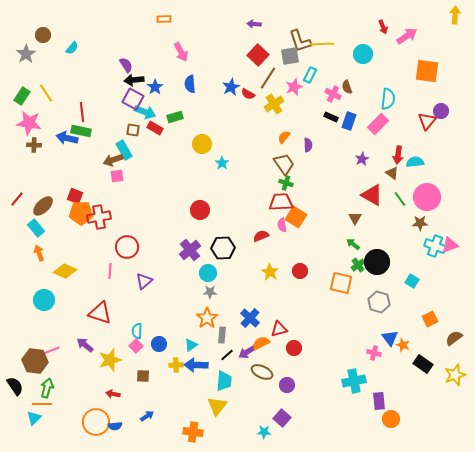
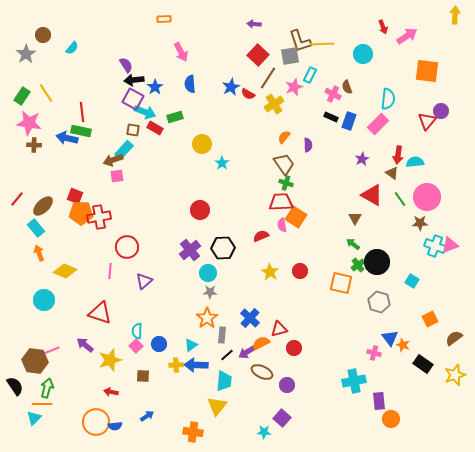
cyan rectangle at (124, 150): rotated 72 degrees clockwise
red arrow at (113, 394): moved 2 px left, 2 px up
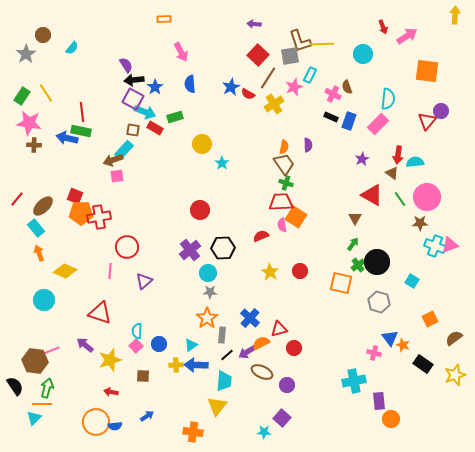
orange semicircle at (284, 137): moved 10 px down; rotated 152 degrees clockwise
green arrow at (353, 244): rotated 88 degrees clockwise
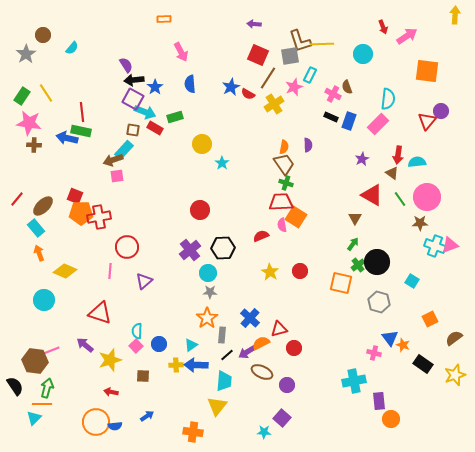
red square at (258, 55): rotated 20 degrees counterclockwise
cyan semicircle at (415, 162): moved 2 px right
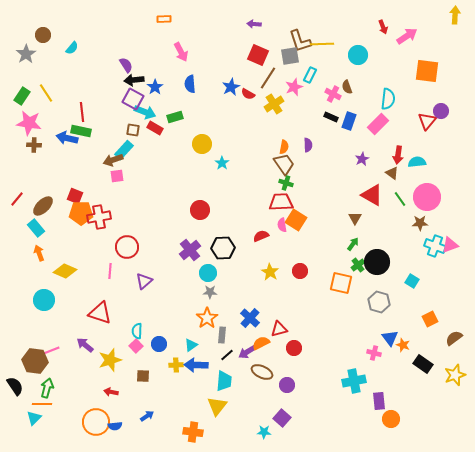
cyan circle at (363, 54): moved 5 px left, 1 px down
orange square at (296, 217): moved 3 px down
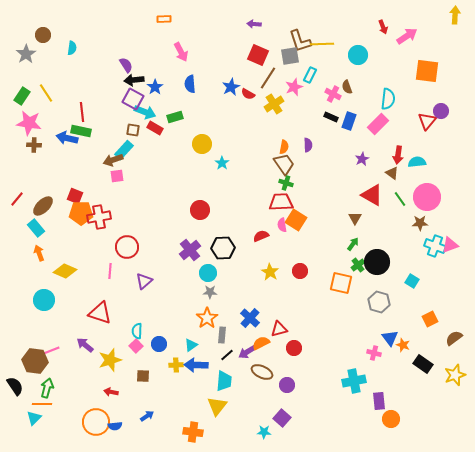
cyan semicircle at (72, 48): rotated 32 degrees counterclockwise
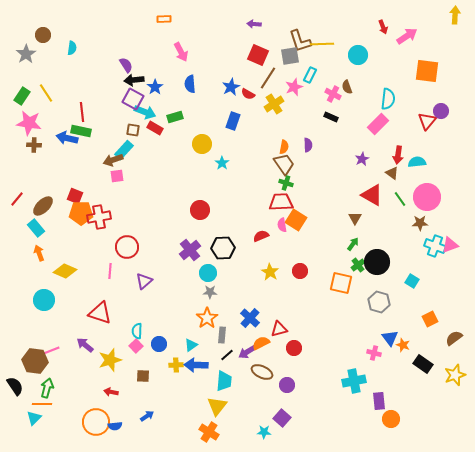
blue rectangle at (349, 121): moved 116 px left
orange cross at (193, 432): moved 16 px right; rotated 24 degrees clockwise
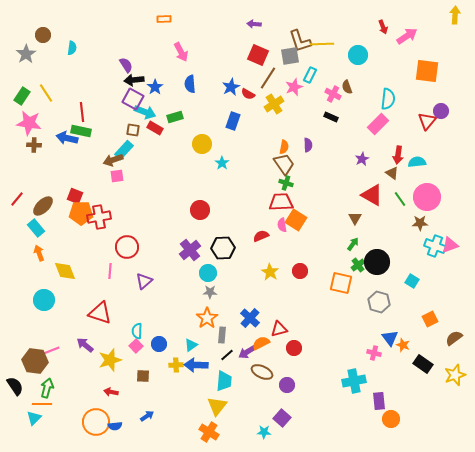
yellow diamond at (65, 271): rotated 45 degrees clockwise
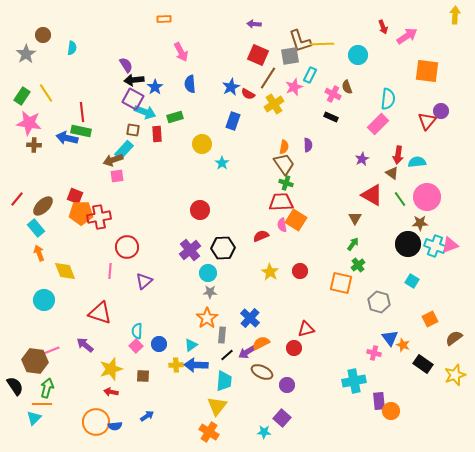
red rectangle at (155, 128): moved 2 px right, 6 px down; rotated 56 degrees clockwise
black circle at (377, 262): moved 31 px right, 18 px up
red triangle at (279, 329): moved 27 px right
yellow star at (110, 360): moved 1 px right, 9 px down
orange circle at (391, 419): moved 8 px up
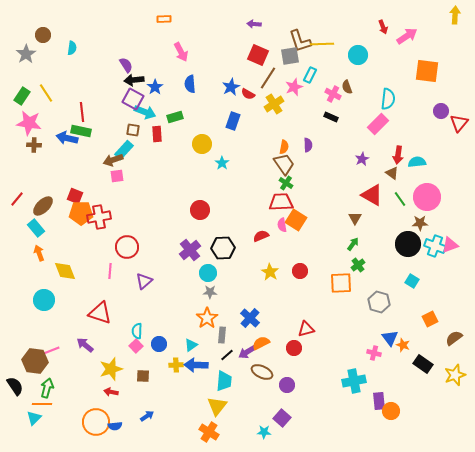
red triangle at (427, 121): moved 32 px right, 2 px down
green cross at (286, 183): rotated 16 degrees clockwise
orange square at (341, 283): rotated 15 degrees counterclockwise
